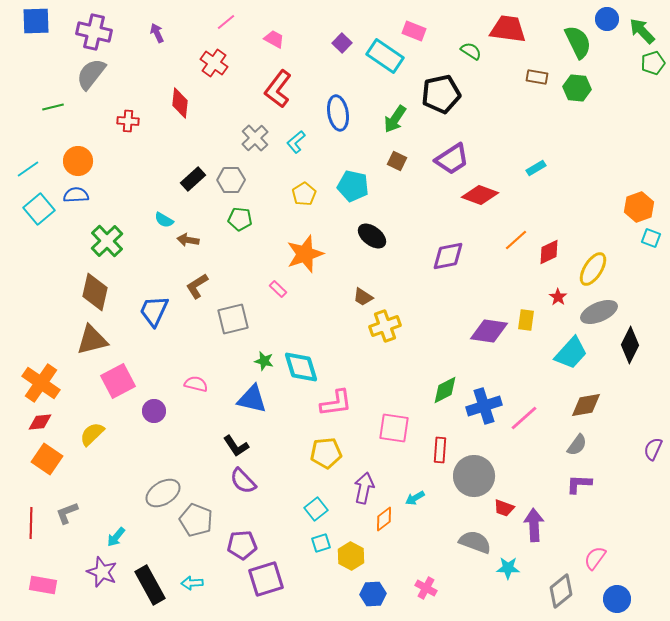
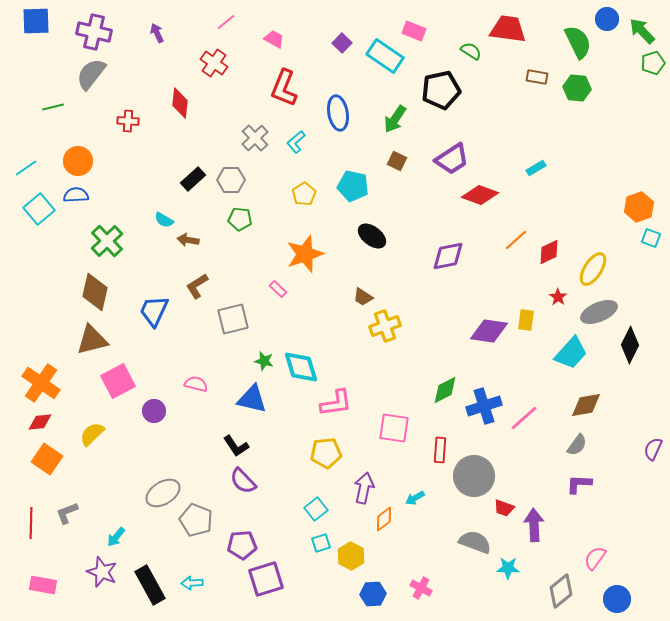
red L-shape at (278, 89): moved 6 px right, 1 px up; rotated 15 degrees counterclockwise
black pentagon at (441, 94): moved 4 px up
cyan line at (28, 169): moved 2 px left, 1 px up
pink cross at (426, 588): moved 5 px left
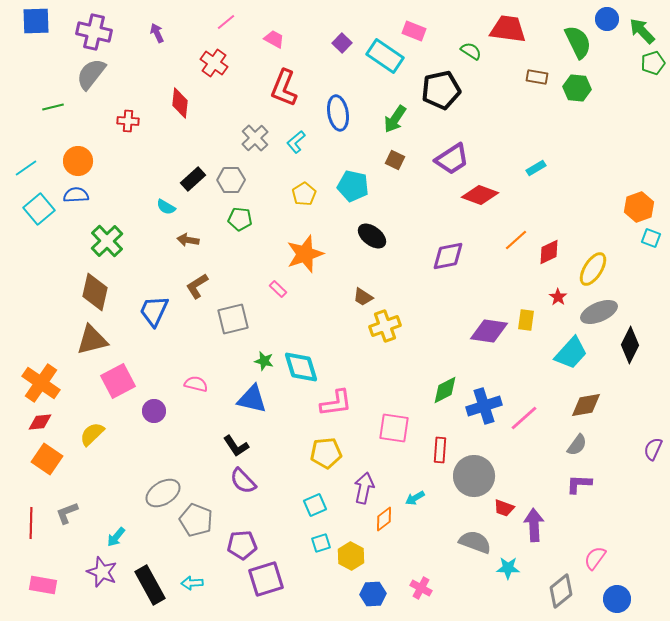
brown square at (397, 161): moved 2 px left, 1 px up
cyan semicircle at (164, 220): moved 2 px right, 13 px up
cyan square at (316, 509): moved 1 px left, 4 px up; rotated 15 degrees clockwise
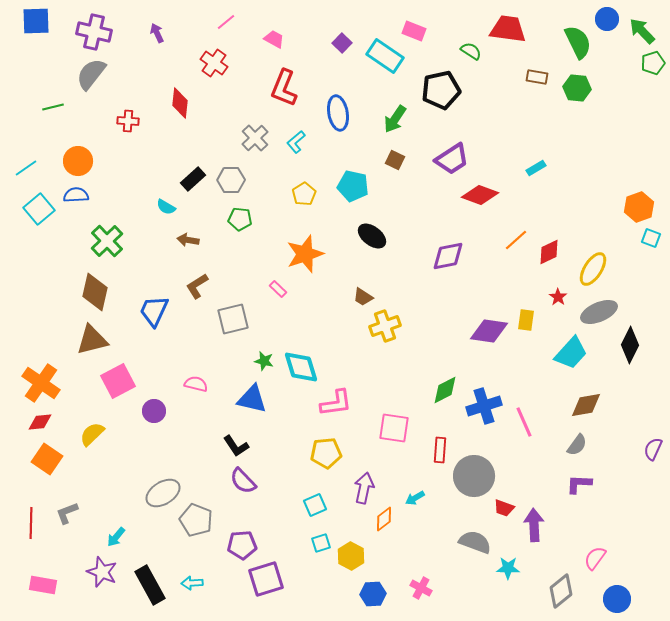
pink line at (524, 418): moved 4 px down; rotated 72 degrees counterclockwise
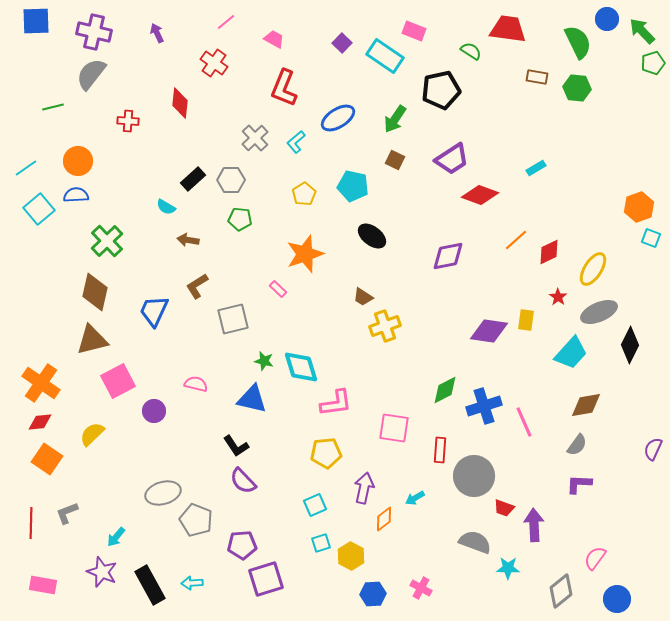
blue ellipse at (338, 113): moved 5 px down; rotated 68 degrees clockwise
gray ellipse at (163, 493): rotated 16 degrees clockwise
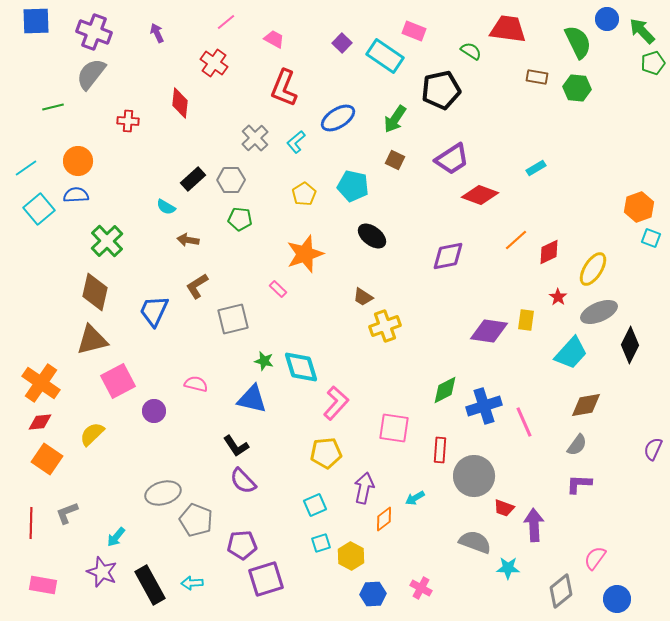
purple cross at (94, 32): rotated 8 degrees clockwise
pink L-shape at (336, 403): rotated 40 degrees counterclockwise
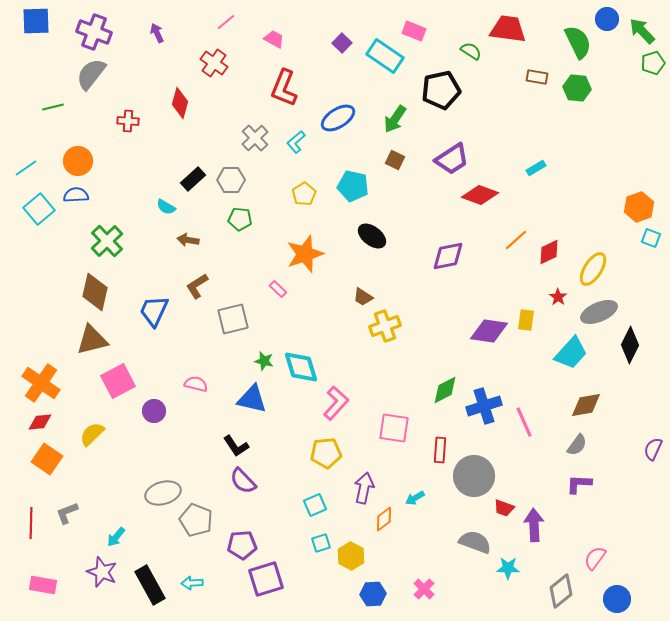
red diamond at (180, 103): rotated 8 degrees clockwise
pink cross at (421, 588): moved 3 px right, 1 px down; rotated 15 degrees clockwise
